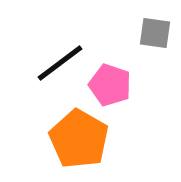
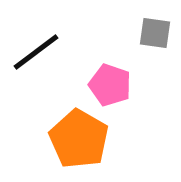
black line: moved 24 px left, 11 px up
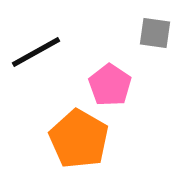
black line: rotated 8 degrees clockwise
pink pentagon: rotated 15 degrees clockwise
